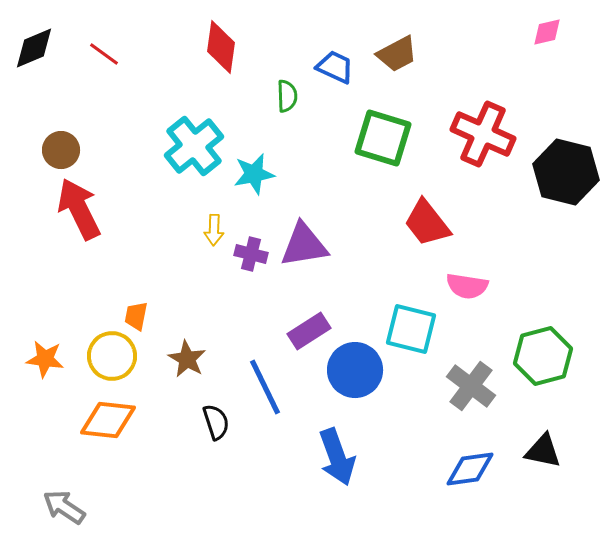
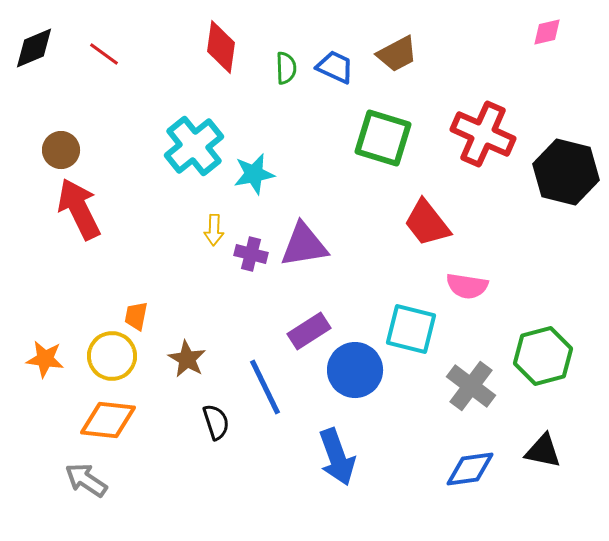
green semicircle: moved 1 px left, 28 px up
gray arrow: moved 22 px right, 27 px up
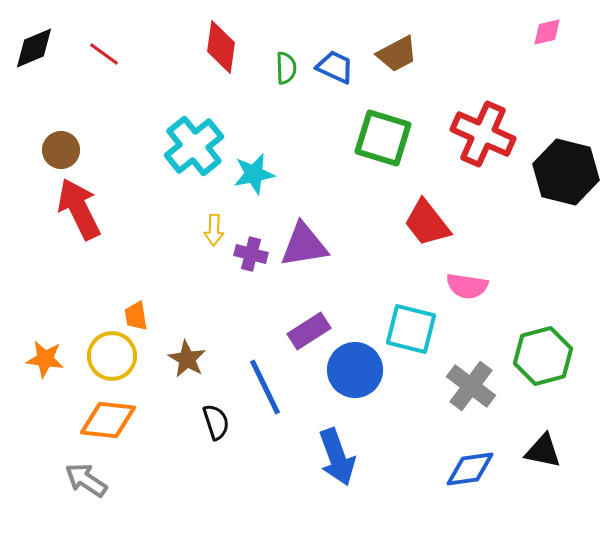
orange trapezoid: rotated 20 degrees counterclockwise
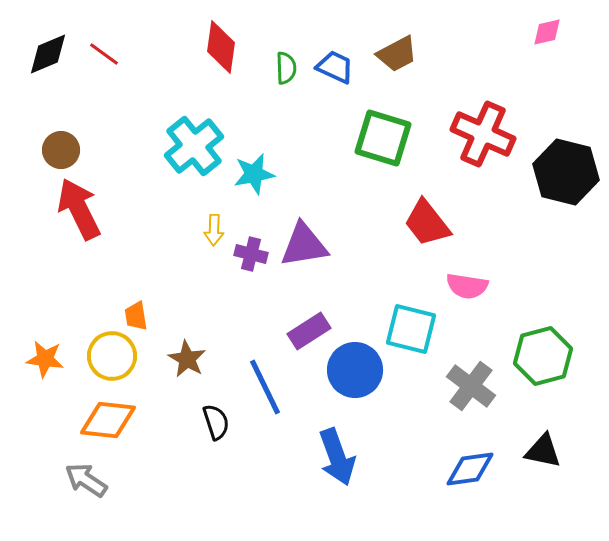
black diamond: moved 14 px right, 6 px down
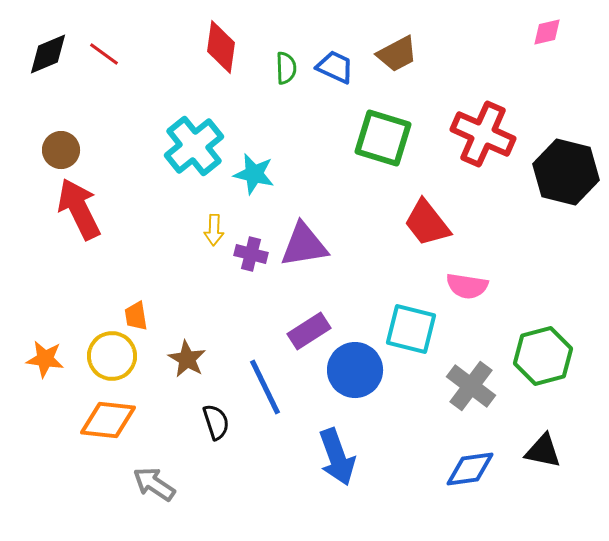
cyan star: rotated 24 degrees clockwise
gray arrow: moved 68 px right, 4 px down
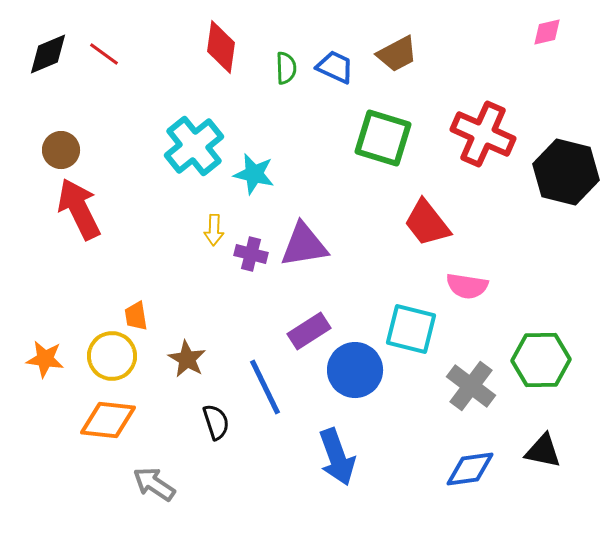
green hexagon: moved 2 px left, 4 px down; rotated 14 degrees clockwise
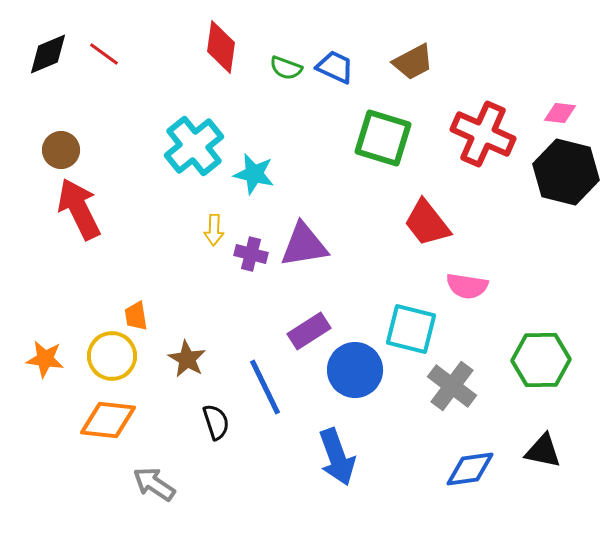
pink diamond: moved 13 px right, 81 px down; rotated 20 degrees clockwise
brown trapezoid: moved 16 px right, 8 px down
green semicircle: rotated 112 degrees clockwise
gray cross: moved 19 px left
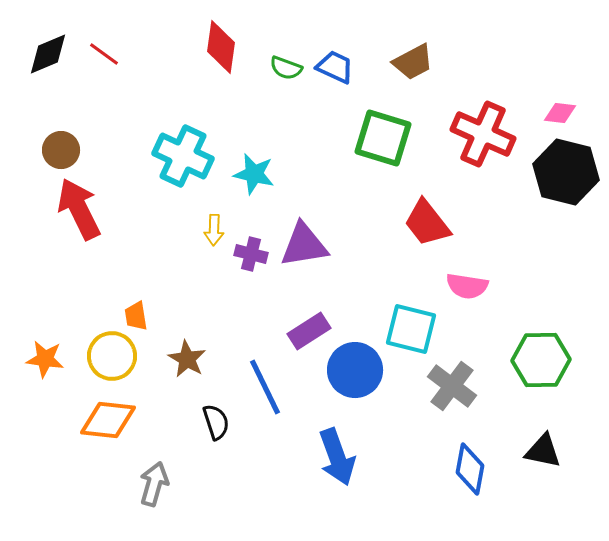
cyan cross: moved 11 px left, 10 px down; rotated 26 degrees counterclockwise
blue diamond: rotated 72 degrees counterclockwise
gray arrow: rotated 72 degrees clockwise
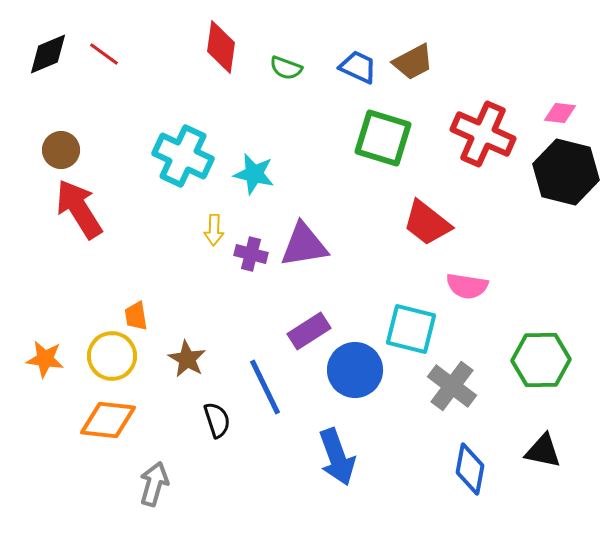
blue trapezoid: moved 23 px right
red arrow: rotated 6 degrees counterclockwise
red trapezoid: rotated 14 degrees counterclockwise
black semicircle: moved 1 px right, 2 px up
